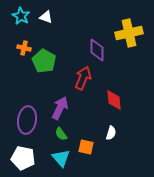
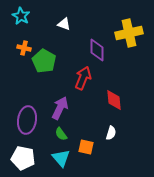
white triangle: moved 18 px right, 7 px down
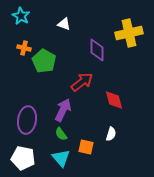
red arrow: moved 1 px left, 4 px down; rotated 30 degrees clockwise
red diamond: rotated 10 degrees counterclockwise
purple arrow: moved 3 px right, 2 px down
white semicircle: moved 1 px down
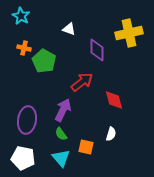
white triangle: moved 5 px right, 5 px down
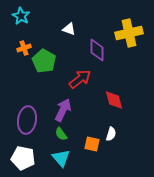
orange cross: rotated 32 degrees counterclockwise
red arrow: moved 2 px left, 3 px up
orange square: moved 6 px right, 3 px up
